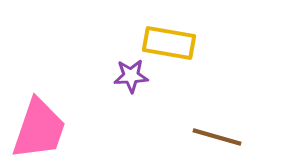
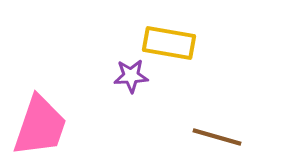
pink trapezoid: moved 1 px right, 3 px up
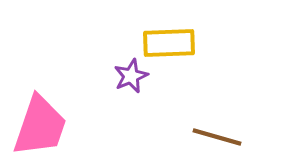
yellow rectangle: rotated 12 degrees counterclockwise
purple star: rotated 20 degrees counterclockwise
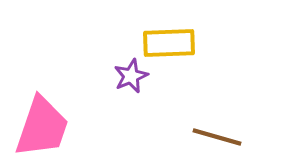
pink trapezoid: moved 2 px right, 1 px down
